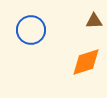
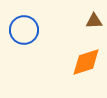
blue circle: moved 7 px left
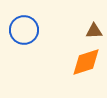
brown triangle: moved 10 px down
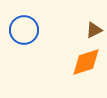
brown triangle: moved 1 px up; rotated 24 degrees counterclockwise
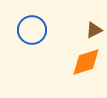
blue circle: moved 8 px right
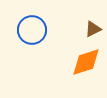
brown triangle: moved 1 px left, 1 px up
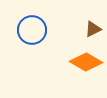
orange diamond: rotated 48 degrees clockwise
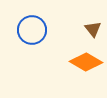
brown triangle: rotated 42 degrees counterclockwise
